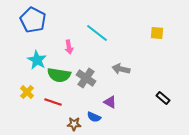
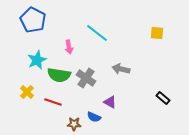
cyan star: rotated 18 degrees clockwise
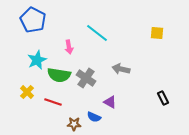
black rectangle: rotated 24 degrees clockwise
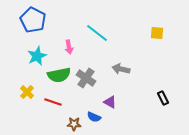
cyan star: moved 4 px up
green semicircle: rotated 20 degrees counterclockwise
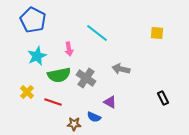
pink arrow: moved 2 px down
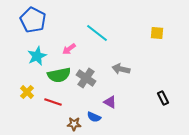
pink arrow: rotated 64 degrees clockwise
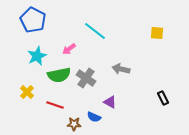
cyan line: moved 2 px left, 2 px up
red line: moved 2 px right, 3 px down
